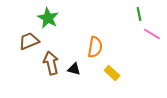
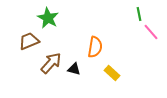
pink line: moved 1 px left, 2 px up; rotated 18 degrees clockwise
brown arrow: rotated 55 degrees clockwise
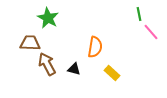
brown trapezoid: moved 1 px right, 2 px down; rotated 25 degrees clockwise
brown arrow: moved 4 px left, 1 px down; rotated 70 degrees counterclockwise
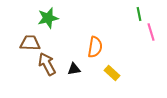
green star: rotated 30 degrees clockwise
pink line: rotated 24 degrees clockwise
black triangle: rotated 24 degrees counterclockwise
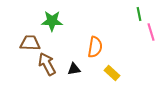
green star: moved 4 px right, 3 px down; rotated 15 degrees clockwise
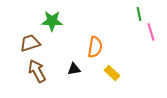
brown trapezoid: rotated 20 degrees counterclockwise
brown arrow: moved 10 px left, 7 px down
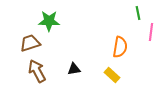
green line: moved 1 px left, 1 px up
green star: moved 3 px left
pink line: rotated 24 degrees clockwise
orange semicircle: moved 25 px right
yellow rectangle: moved 2 px down
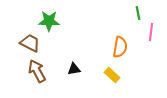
brown trapezoid: rotated 45 degrees clockwise
